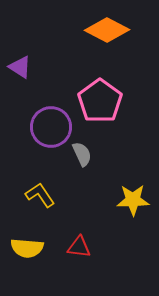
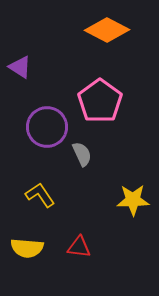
purple circle: moved 4 px left
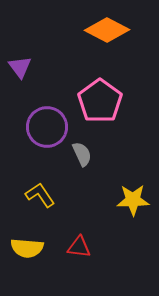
purple triangle: rotated 20 degrees clockwise
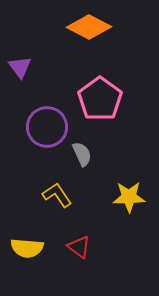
orange diamond: moved 18 px left, 3 px up
pink pentagon: moved 2 px up
yellow L-shape: moved 17 px right
yellow star: moved 4 px left, 3 px up
red triangle: rotated 30 degrees clockwise
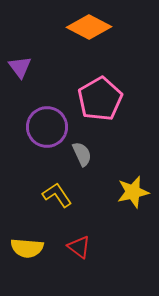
pink pentagon: rotated 6 degrees clockwise
yellow star: moved 4 px right, 5 px up; rotated 12 degrees counterclockwise
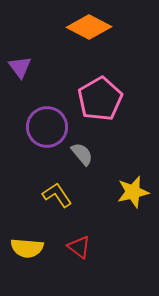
gray semicircle: rotated 15 degrees counterclockwise
